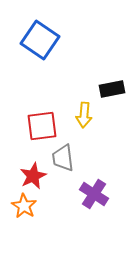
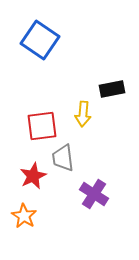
yellow arrow: moved 1 px left, 1 px up
orange star: moved 10 px down
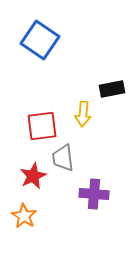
purple cross: rotated 28 degrees counterclockwise
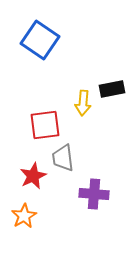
yellow arrow: moved 11 px up
red square: moved 3 px right, 1 px up
orange star: rotated 10 degrees clockwise
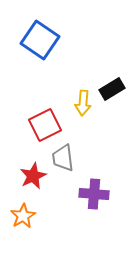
black rectangle: rotated 20 degrees counterclockwise
red square: rotated 20 degrees counterclockwise
orange star: moved 1 px left
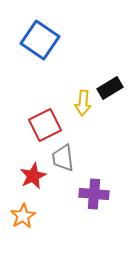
black rectangle: moved 2 px left, 1 px up
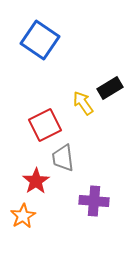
yellow arrow: rotated 140 degrees clockwise
red star: moved 3 px right, 5 px down; rotated 8 degrees counterclockwise
purple cross: moved 7 px down
